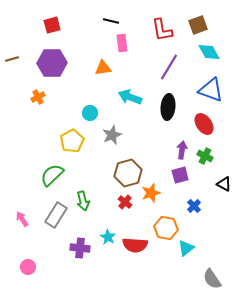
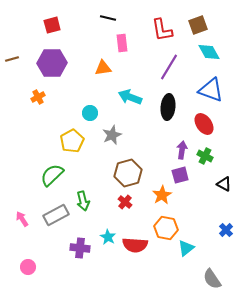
black line: moved 3 px left, 3 px up
orange star: moved 11 px right, 2 px down; rotated 12 degrees counterclockwise
blue cross: moved 32 px right, 24 px down
gray rectangle: rotated 30 degrees clockwise
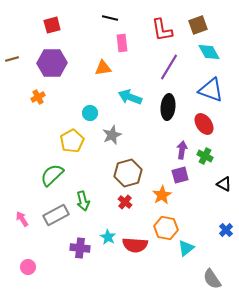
black line: moved 2 px right
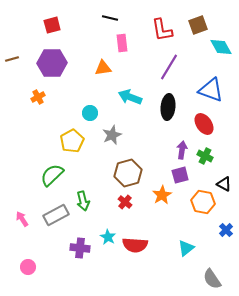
cyan diamond: moved 12 px right, 5 px up
orange hexagon: moved 37 px right, 26 px up
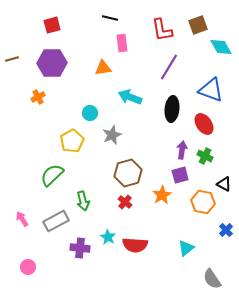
black ellipse: moved 4 px right, 2 px down
gray rectangle: moved 6 px down
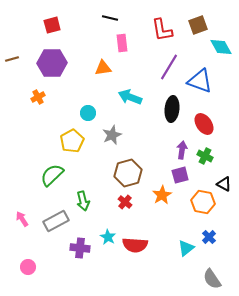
blue triangle: moved 11 px left, 9 px up
cyan circle: moved 2 px left
blue cross: moved 17 px left, 7 px down
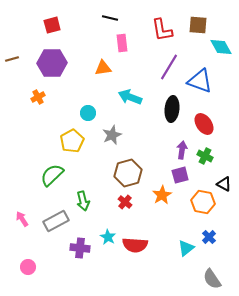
brown square: rotated 24 degrees clockwise
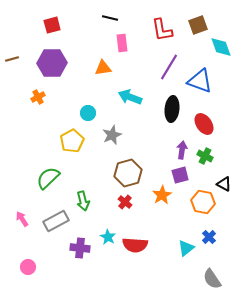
brown square: rotated 24 degrees counterclockwise
cyan diamond: rotated 10 degrees clockwise
green semicircle: moved 4 px left, 3 px down
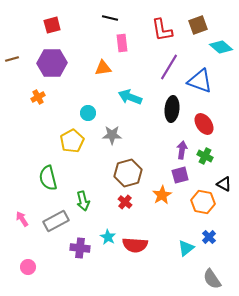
cyan diamond: rotated 30 degrees counterclockwise
gray star: rotated 24 degrees clockwise
green semicircle: rotated 60 degrees counterclockwise
